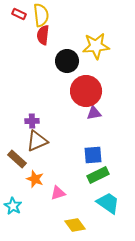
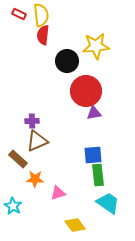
brown rectangle: moved 1 px right
green rectangle: rotated 70 degrees counterclockwise
orange star: rotated 18 degrees counterclockwise
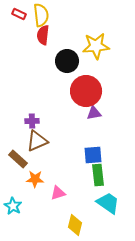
yellow diamond: rotated 50 degrees clockwise
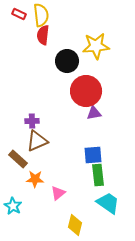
pink triangle: rotated 21 degrees counterclockwise
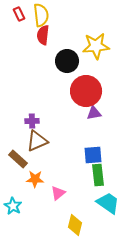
red rectangle: rotated 40 degrees clockwise
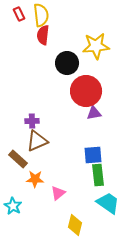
black circle: moved 2 px down
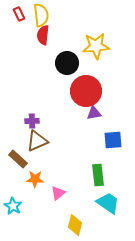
blue square: moved 20 px right, 15 px up
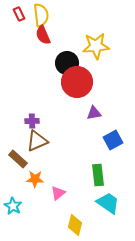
red semicircle: rotated 30 degrees counterclockwise
red circle: moved 9 px left, 9 px up
blue square: rotated 24 degrees counterclockwise
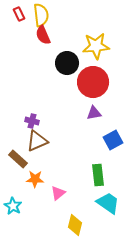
red circle: moved 16 px right
purple cross: rotated 16 degrees clockwise
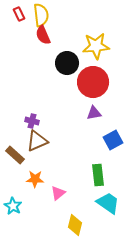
brown rectangle: moved 3 px left, 4 px up
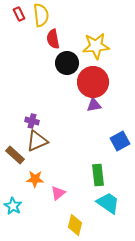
red semicircle: moved 10 px right, 4 px down; rotated 12 degrees clockwise
purple triangle: moved 8 px up
blue square: moved 7 px right, 1 px down
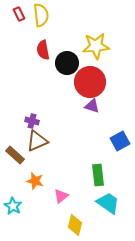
red semicircle: moved 10 px left, 11 px down
red circle: moved 3 px left
purple triangle: moved 2 px left, 1 px down; rotated 28 degrees clockwise
orange star: moved 2 px down; rotated 12 degrees clockwise
pink triangle: moved 3 px right, 3 px down
